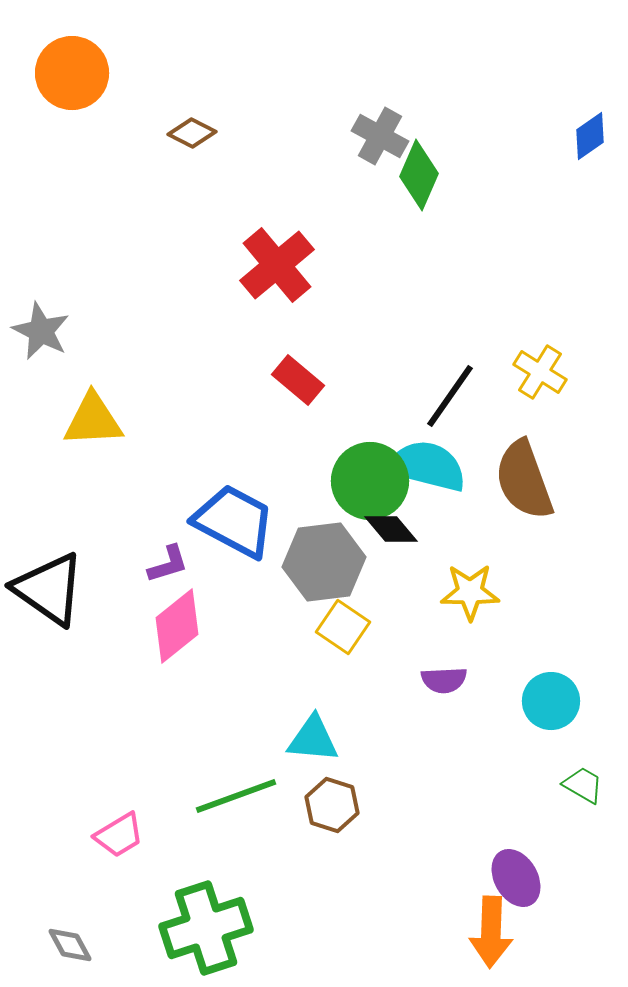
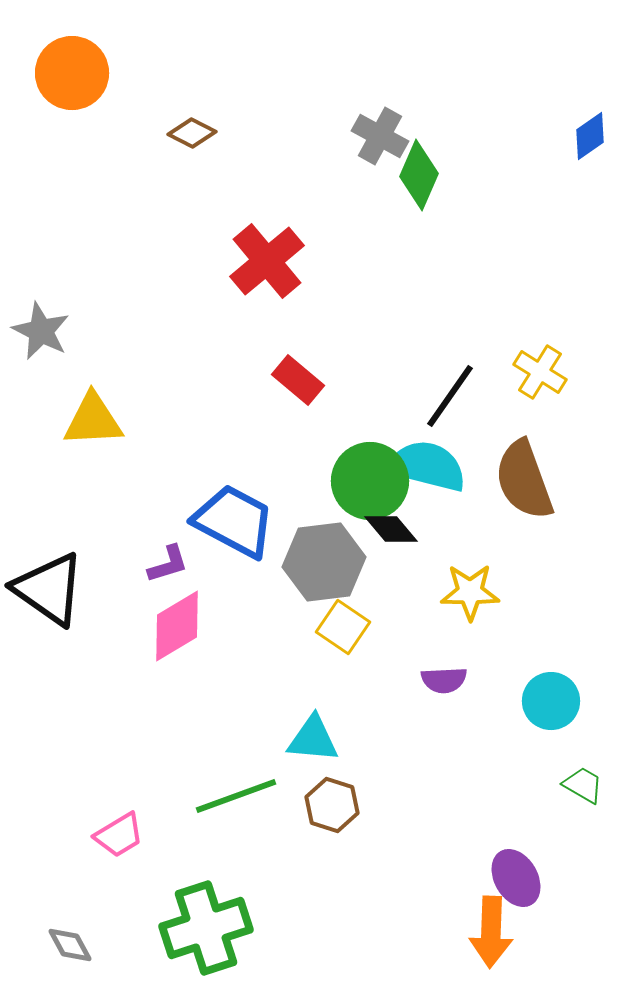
red cross: moved 10 px left, 4 px up
pink diamond: rotated 8 degrees clockwise
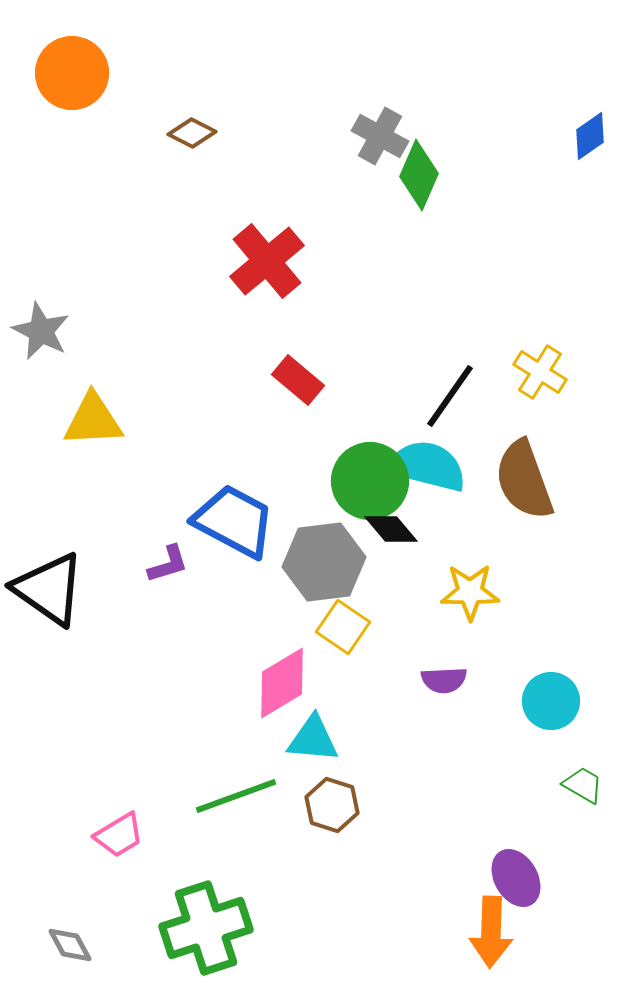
pink diamond: moved 105 px right, 57 px down
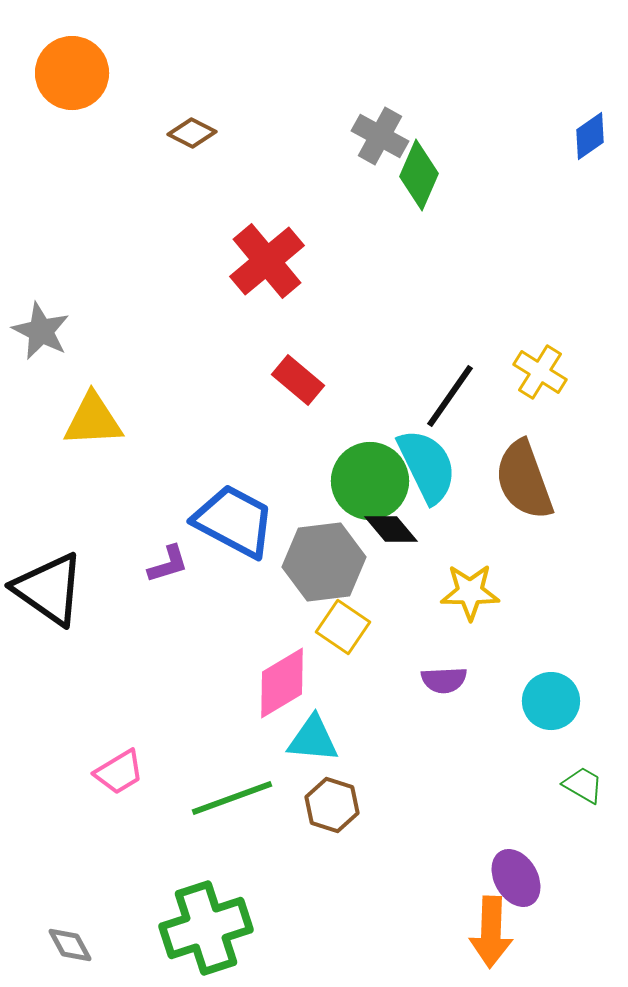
cyan semicircle: rotated 50 degrees clockwise
green line: moved 4 px left, 2 px down
pink trapezoid: moved 63 px up
